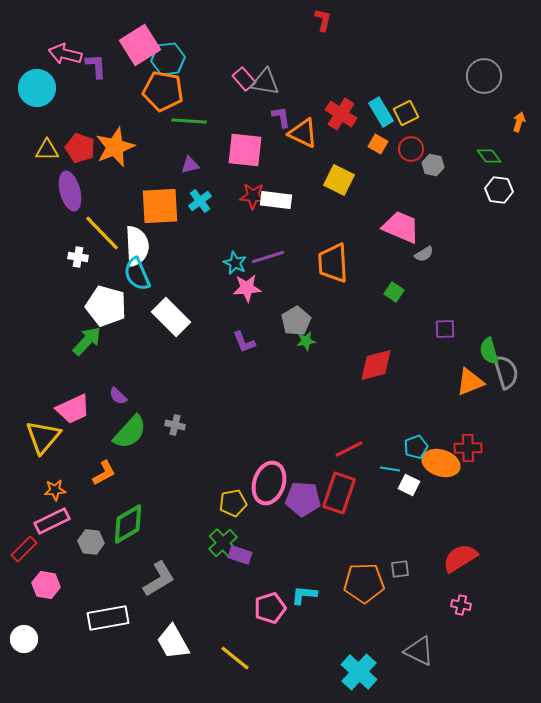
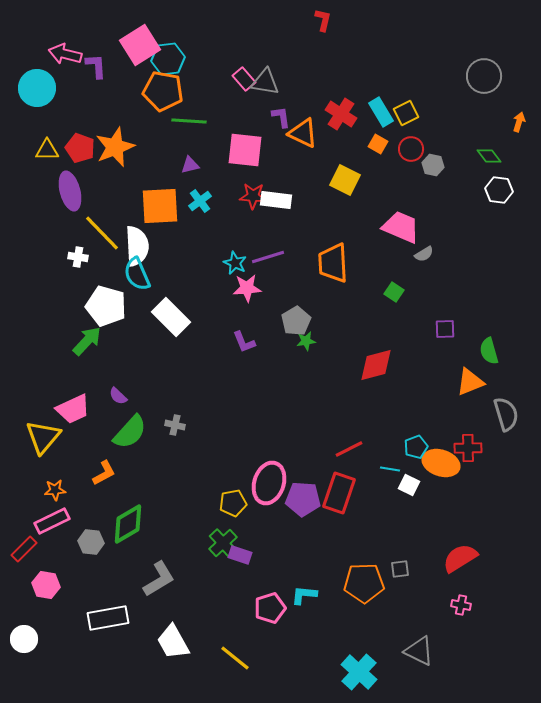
yellow square at (339, 180): moved 6 px right
gray semicircle at (506, 372): moved 42 px down
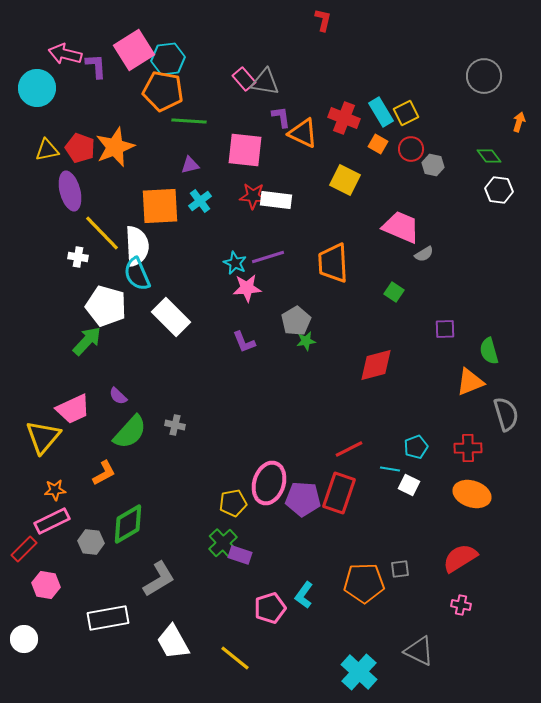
pink square at (140, 45): moved 6 px left, 5 px down
red cross at (341, 114): moved 3 px right, 4 px down; rotated 12 degrees counterclockwise
yellow triangle at (47, 150): rotated 10 degrees counterclockwise
orange ellipse at (441, 463): moved 31 px right, 31 px down
cyan L-shape at (304, 595): rotated 60 degrees counterclockwise
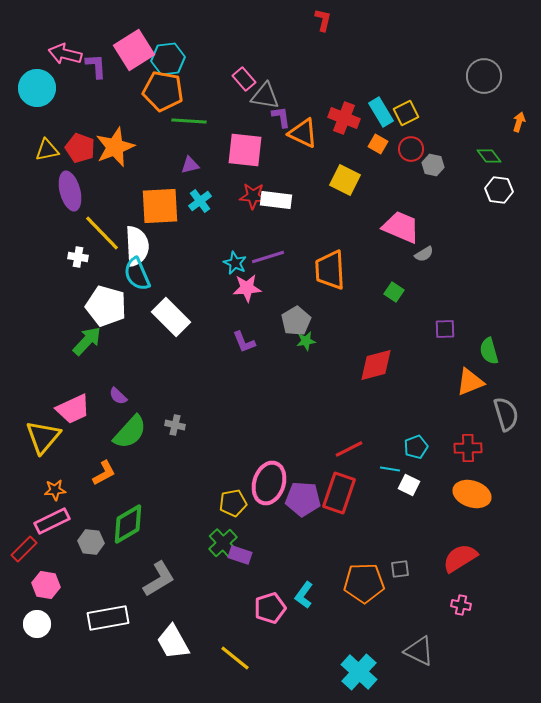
gray triangle at (265, 82): moved 14 px down
orange trapezoid at (333, 263): moved 3 px left, 7 px down
white circle at (24, 639): moved 13 px right, 15 px up
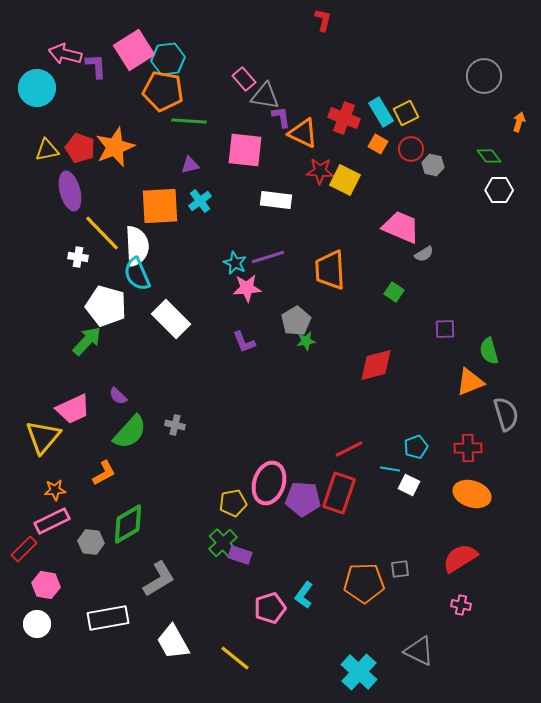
white hexagon at (499, 190): rotated 8 degrees counterclockwise
red star at (253, 196): moved 67 px right, 25 px up
white rectangle at (171, 317): moved 2 px down
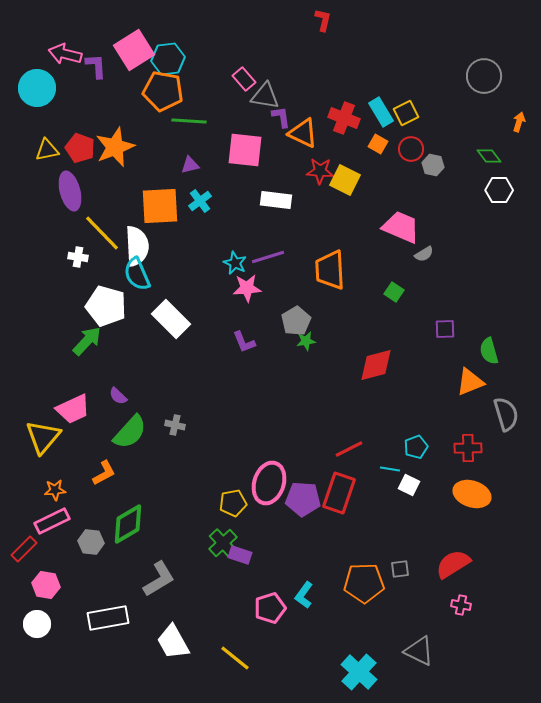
red semicircle at (460, 558): moved 7 px left, 6 px down
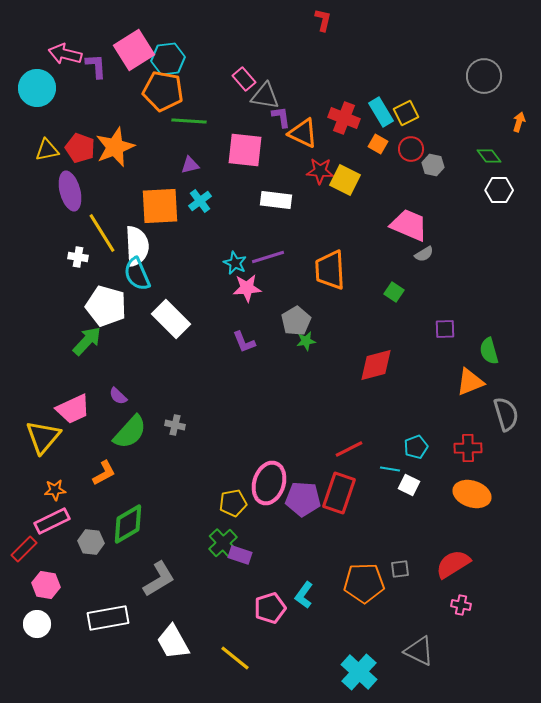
pink trapezoid at (401, 227): moved 8 px right, 2 px up
yellow line at (102, 233): rotated 12 degrees clockwise
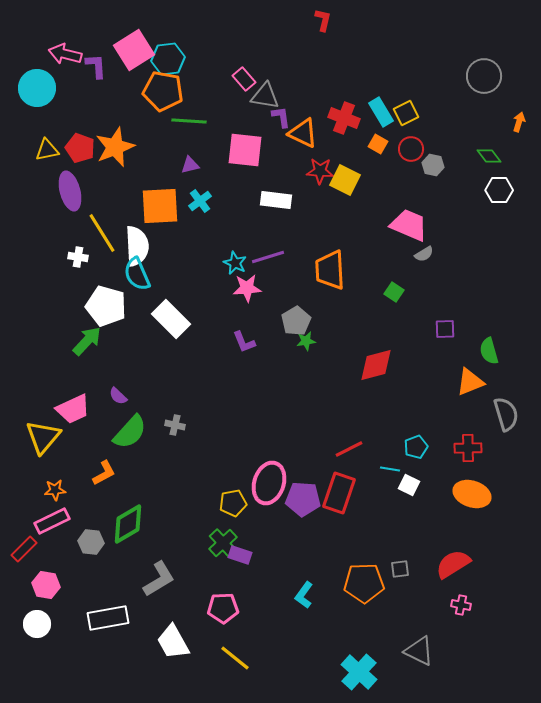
pink pentagon at (270, 608): moved 47 px left; rotated 16 degrees clockwise
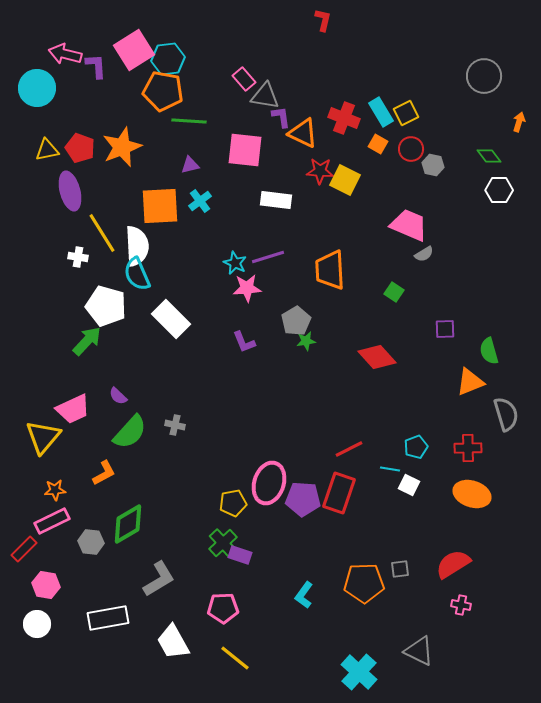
orange star at (115, 147): moved 7 px right
red diamond at (376, 365): moved 1 px right, 8 px up; rotated 63 degrees clockwise
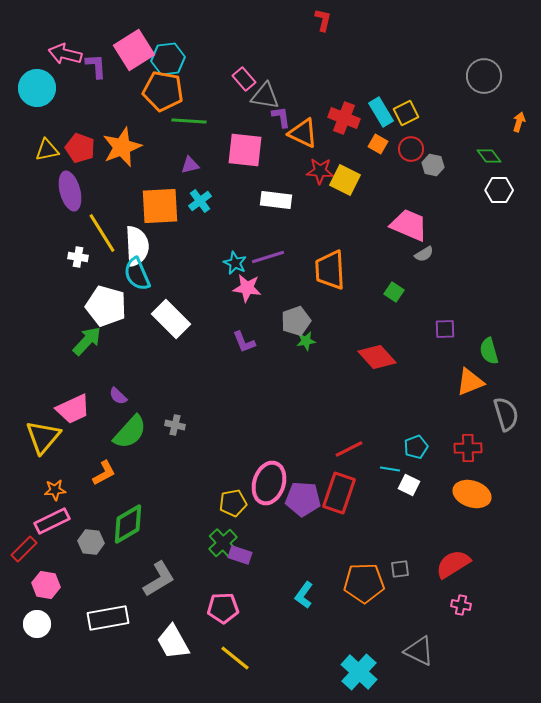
pink star at (247, 288): rotated 12 degrees clockwise
gray pentagon at (296, 321): rotated 12 degrees clockwise
